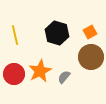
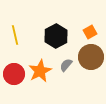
black hexagon: moved 1 px left, 3 px down; rotated 15 degrees clockwise
gray semicircle: moved 2 px right, 12 px up
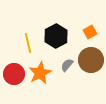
yellow line: moved 13 px right, 8 px down
brown circle: moved 3 px down
gray semicircle: moved 1 px right
orange star: moved 2 px down
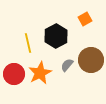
orange square: moved 5 px left, 13 px up
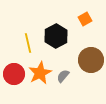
gray semicircle: moved 4 px left, 11 px down
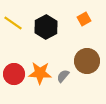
orange square: moved 1 px left
black hexagon: moved 10 px left, 9 px up
yellow line: moved 15 px left, 20 px up; rotated 42 degrees counterclockwise
brown circle: moved 4 px left, 1 px down
orange star: rotated 30 degrees clockwise
